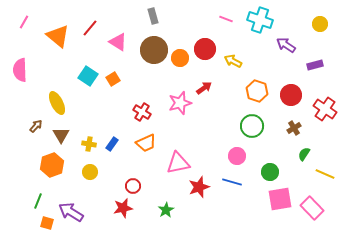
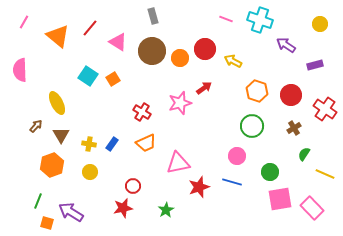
brown circle at (154, 50): moved 2 px left, 1 px down
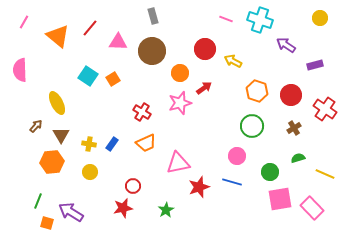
yellow circle at (320, 24): moved 6 px up
pink triangle at (118, 42): rotated 30 degrees counterclockwise
orange circle at (180, 58): moved 15 px down
green semicircle at (304, 154): moved 6 px left, 4 px down; rotated 40 degrees clockwise
orange hexagon at (52, 165): moved 3 px up; rotated 15 degrees clockwise
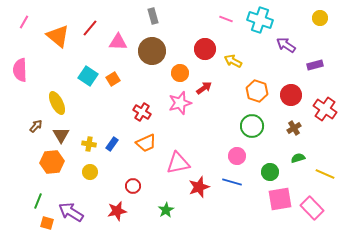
red star at (123, 208): moved 6 px left, 3 px down
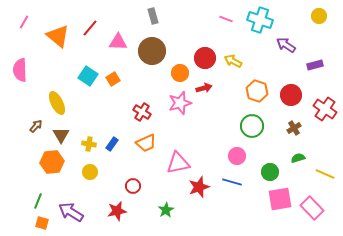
yellow circle at (320, 18): moved 1 px left, 2 px up
red circle at (205, 49): moved 9 px down
red arrow at (204, 88): rotated 21 degrees clockwise
orange square at (47, 223): moved 5 px left
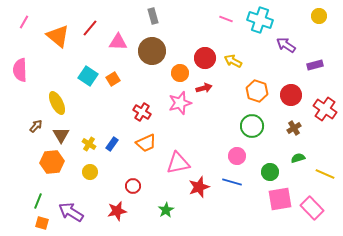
yellow cross at (89, 144): rotated 24 degrees clockwise
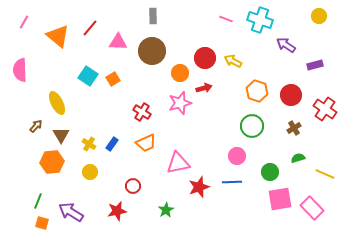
gray rectangle at (153, 16): rotated 14 degrees clockwise
blue line at (232, 182): rotated 18 degrees counterclockwise
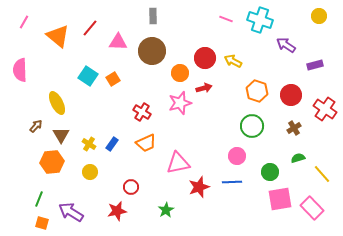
yellow line at (325, 174): moved 3 px left; rotated 24 degrees clockwise
red circle at (133, 186): moved 2 px left, 1 px down
green line at (38, 201): moved 1 px right, 2 px up
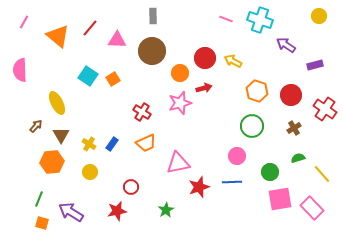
pink triangle at (118, 42): moved 1 px left, 2 px up
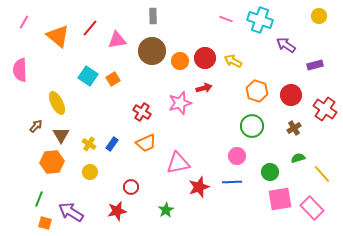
pink triangle at (117, 40): rotated 12 degrees counterclockwise
orange circle at (180, 73): moved 12 px up
orange square at (42, 223): moved 3 px right
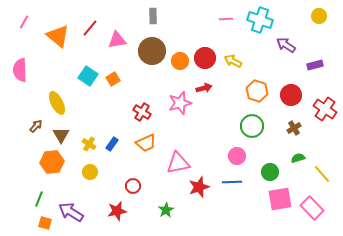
pink line at (226, 19): rotated 24 degrees counterclockwise
red circle at (131, 187): moved 2 px right, 1 px up
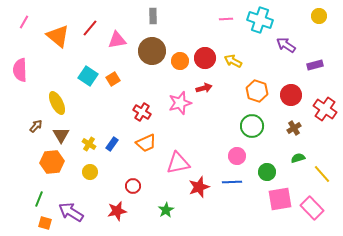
green circle at (270, 172): moved 3 px left
